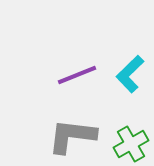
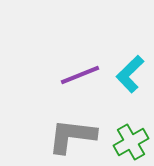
purple line: moved 3 px right
green cross: moved 2 px up
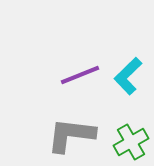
cyan L-shape: moved 2 px left, 2 px down
gray L-shape: moved 1 px left, 1 px up
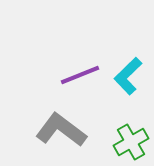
gray L-shape: moved 10 px left, 5 px up; rotated 30 degrees clockwise
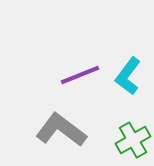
cyan L-shape: rotated 9 degrees counterclockwise
green cross: moved 2 px right, 2 px up
